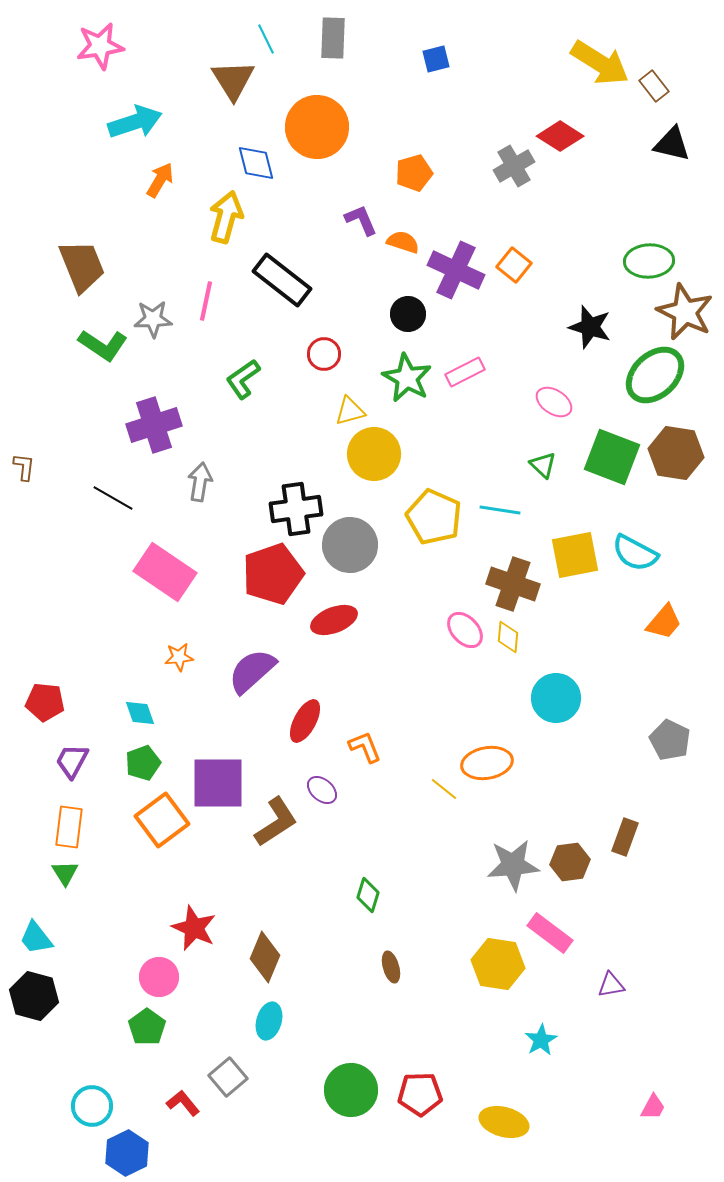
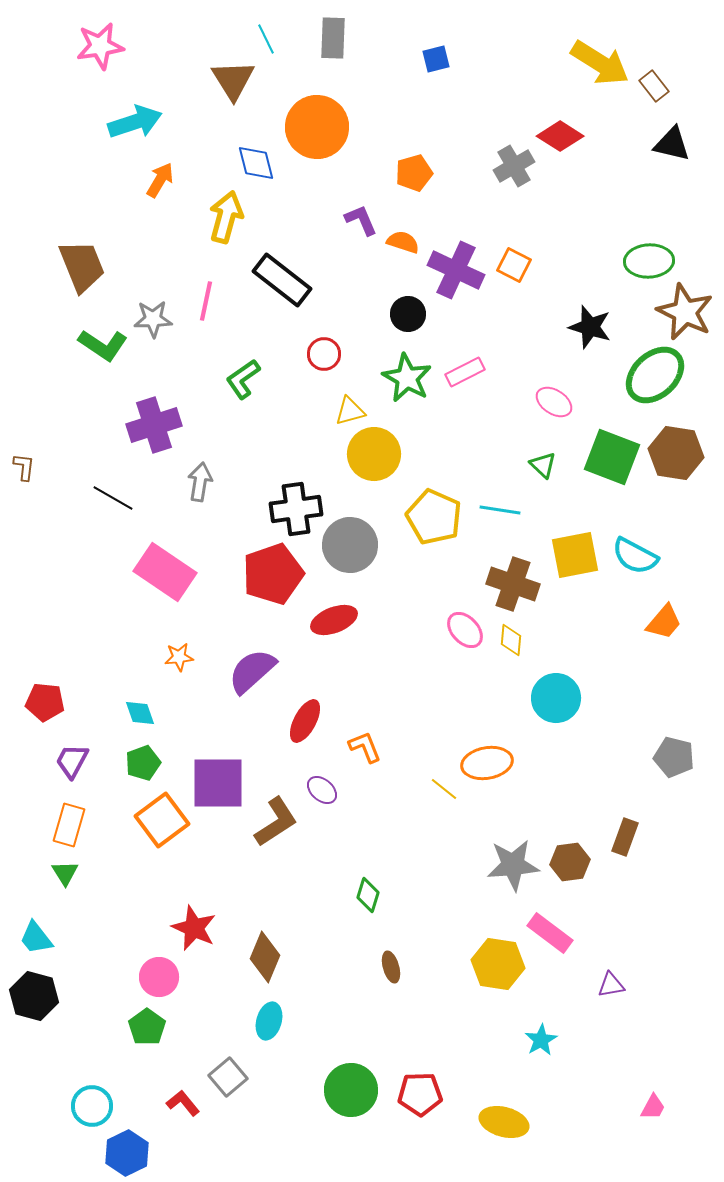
orange square at (514, 265): rotated 12 degrees counterclockwise
cyan semicircle at (635, 553): moved 3 px down
yellow diamond at (508, 637): moved 3 px right, 3 px down
gray pentagon at (670, 740): moved 4 px right, 17 px down; rotated 12 degrees counterclockwise
orange rectangle at (69, 827): moved 2 px up; rotated 9 degrees clockwise
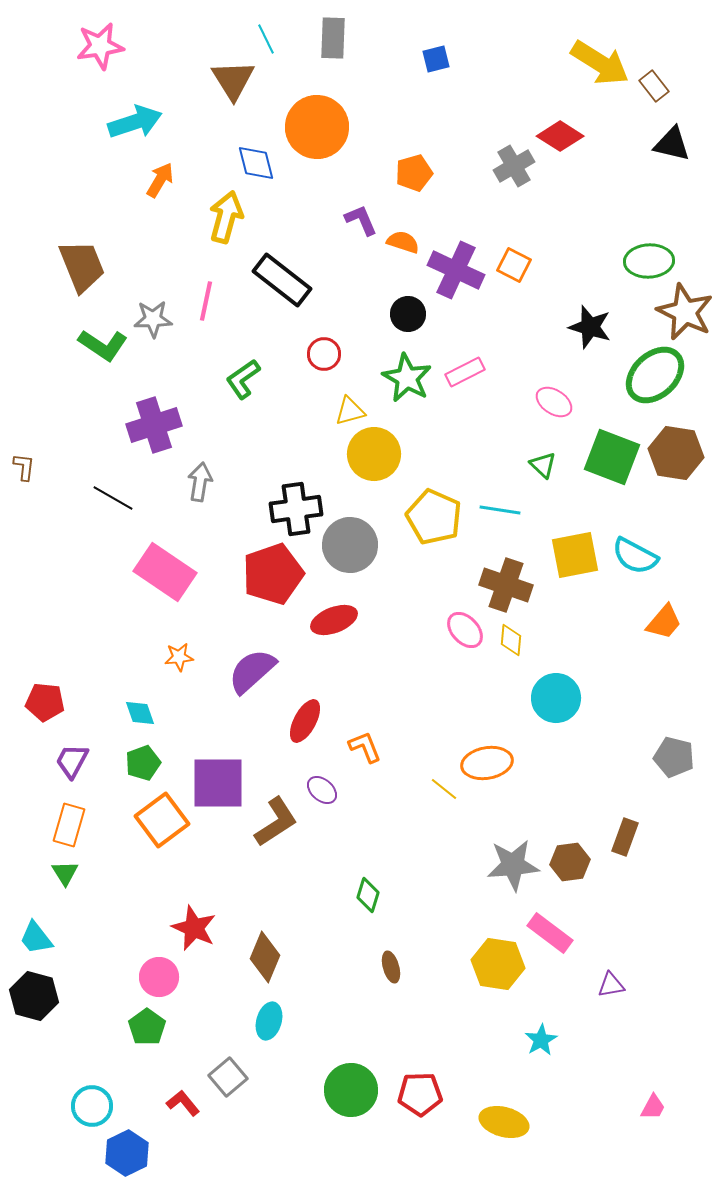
brown cross at (513, 584): moved 7 px left, 1 px down
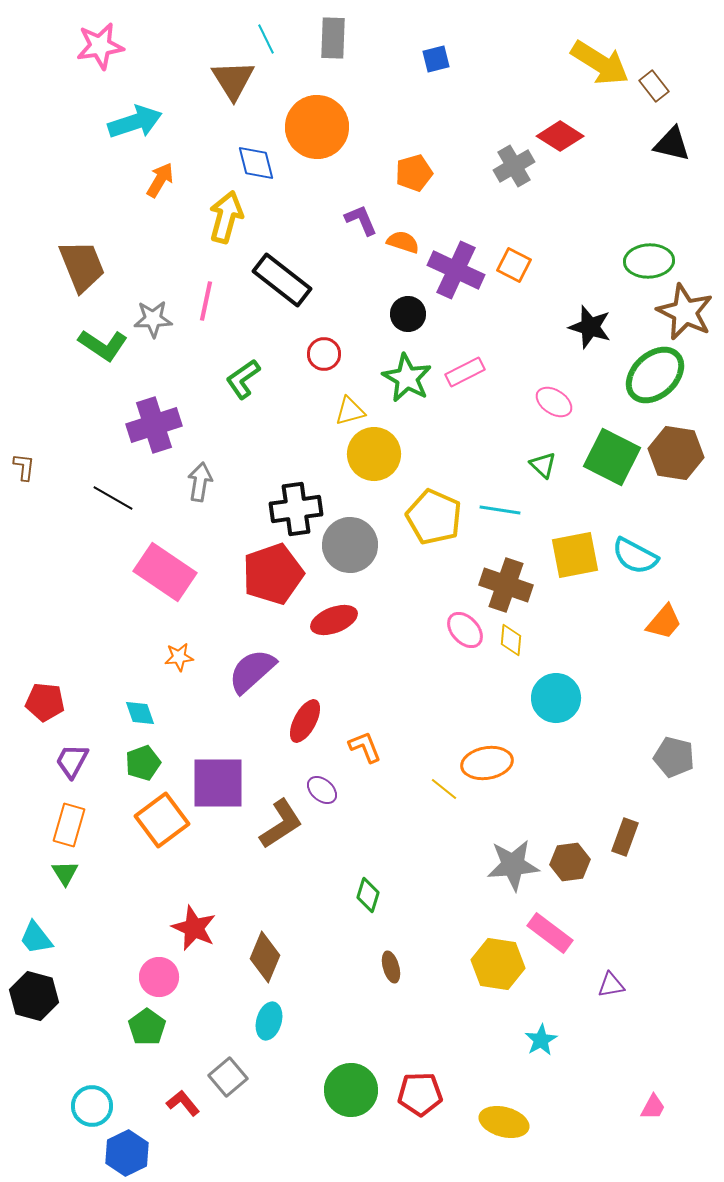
green square at (612, 457): rotated 6 degrees clockwise
brown L-shape at (276, 822): moved 5 px right, 2 px down
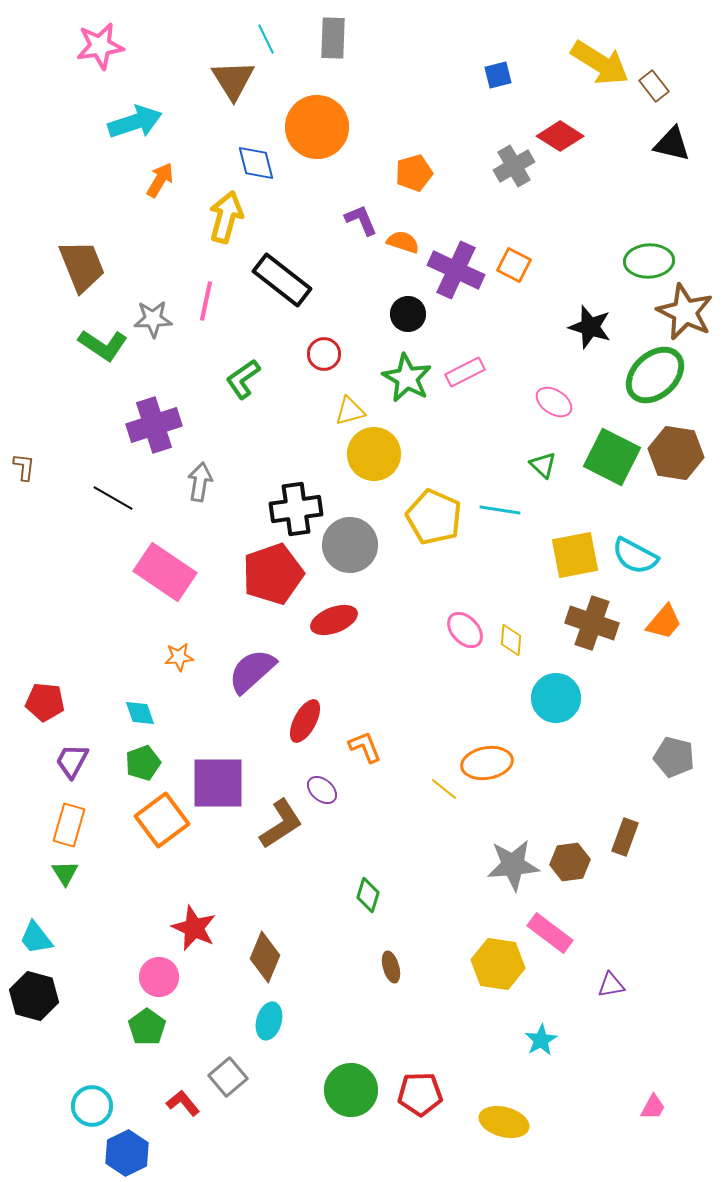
blue square at (436, 59): moved 62 px right, 16 px down
brown cross at (506, 585): moved 86 px right, 38 px down
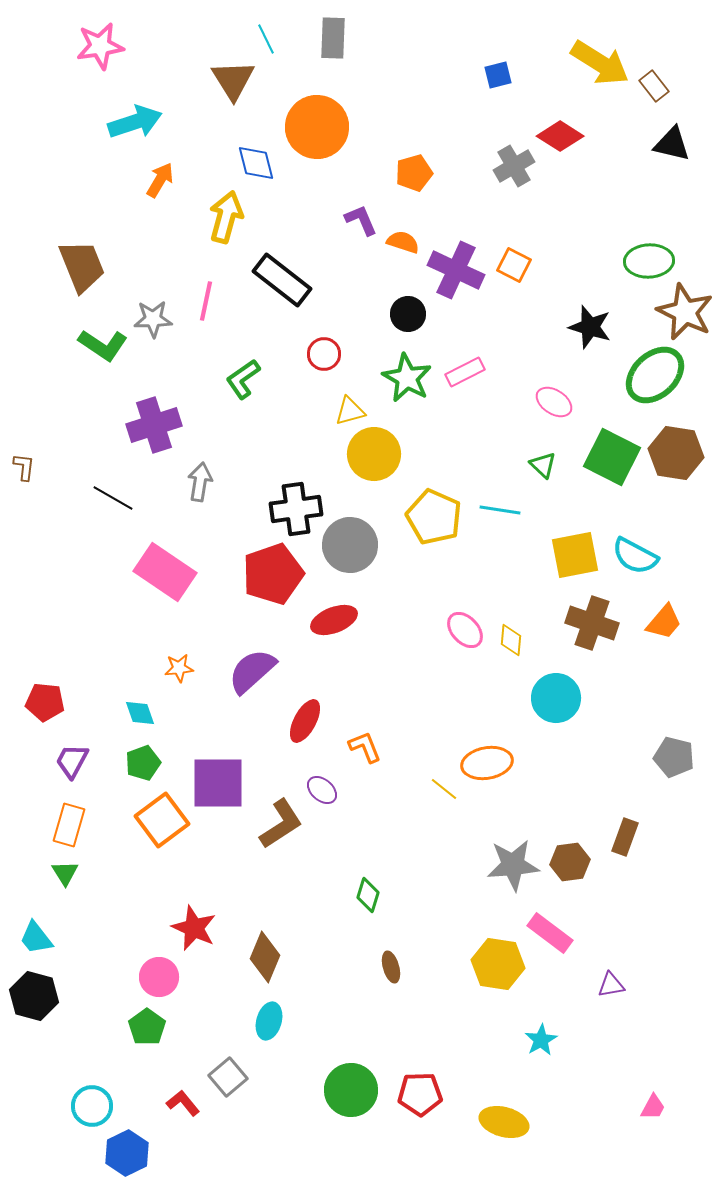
orange star at (179, 657): moved 11 px down
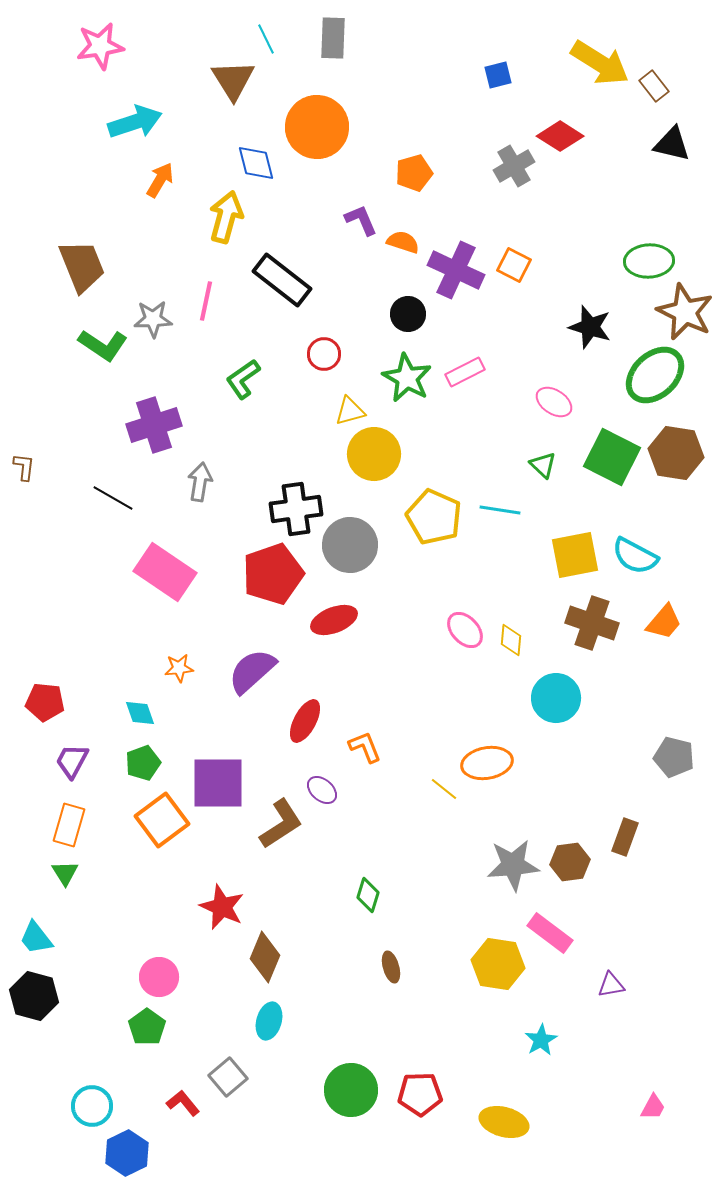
red star at (194, 928): moved 28 px right, 21 px up
